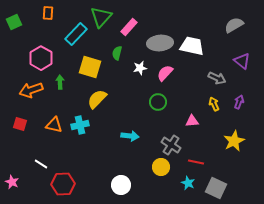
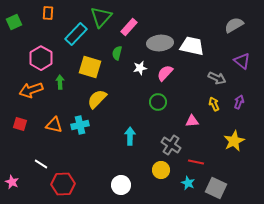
cyan arrow: rotated 96 degrees counterclockwise
yellow circle: moved 3 px down
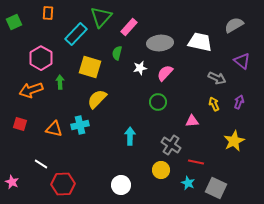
white trapezoid: moved 8 px right, 4 px up
orange triangle: moved 4 px down
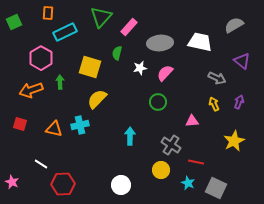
cyan rectangle: moved 11 px left, 2 px up; rotated 20 degrees clockwise
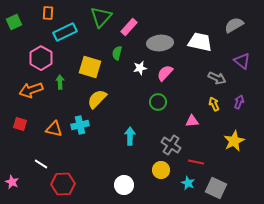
white circle: moved 3 px right
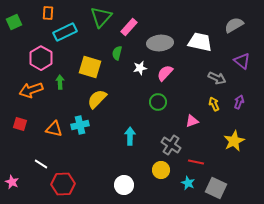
pink triangle: rotated 16 degrees counterclockwise
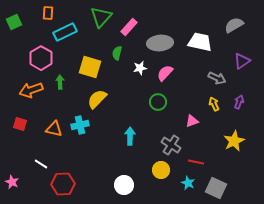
purple triangle: rotated 48 degrees clockwise
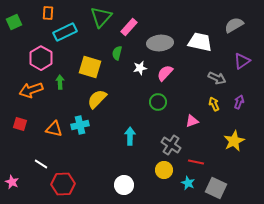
yellow circle: moved 3 px right
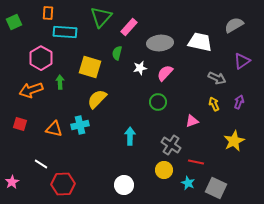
cyan rectangle: rotated 30 degrees clockwise
pink star: rotated 16 degrees clockwise
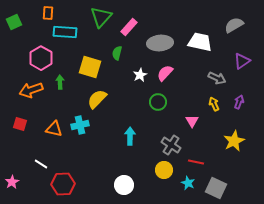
white star: moved 7 px down; rotated 16 degrees counterclockwise
pink triangle: rotated 40 degrees counterclockwise
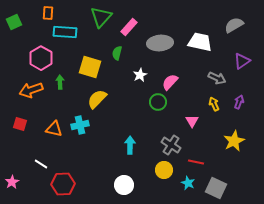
pink semicircle: moved 5 px right, 9 px down
cyan arrow: moved 9 px down
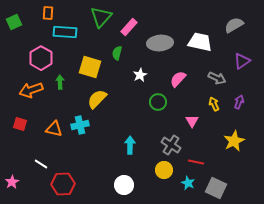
pink semicircle: moved 8 px right, 3 px up
